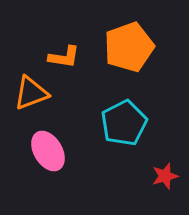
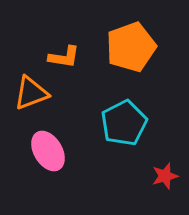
orange pentagon: moved 2 px right
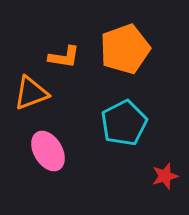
orange pentagon: moved 6 px left, 2 px down
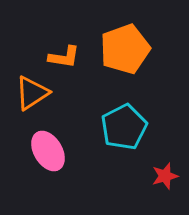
orange triangle: moved 1 px right; rotated 12 degrees counterclockwise
cyan pentagon: moved 4 px down
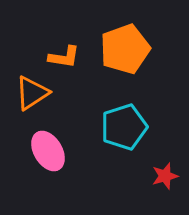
cyan pentagon: rotated 9 degrees clockwise
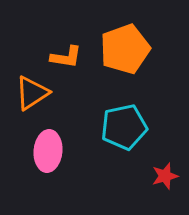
orange L-shape: moved 2 px right
cyan pentagon: rotated 6 degrees clockwise
pink ellipse: rotated 36 degrees clockwise
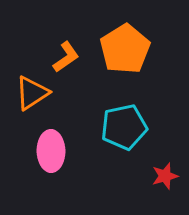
orange pentagon: rotated 12 degrees counterclockwise
orange L-shape: rotated 44 degrees counterclockwise
pink ellipse: moved 3 px right; rotated 6 degrees counterclockwise
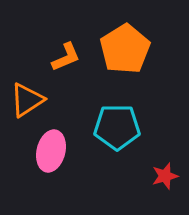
orange L-shape: rotated 12 degrees clockwise
orange triangle: moved 5 px left, 7 px down
cyan pentagon: moved 7 px left; rotated 12 degrees clockwise
pink ellipse: rotated 15 degrees clockwise
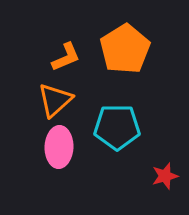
orange triangle: moved 28 px right; rotated 9 degrees counterclockwise
pink ellipse: moved 8 px right, 4 px up; rotated 12 degrees counterclockwise
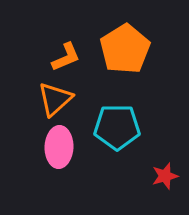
orange triangle: moved 1 px up
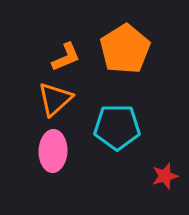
pink ellipse: moved 6 px left, 4 px down
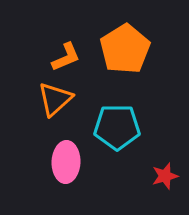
pink ellipse: moved 13 px right, 11 px down
